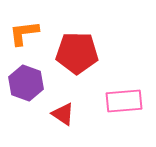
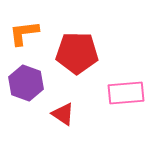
pink rectangle: moved 2 px right, 8 px up
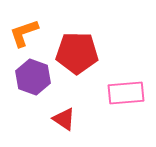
orange L-shape: rotated 12 degrees counterclockwise
purple hexagon: moved 7 px right, 6 px up
red triangle: moved 1 px right, 5 px down
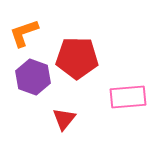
red pentagon: moved 5 px down
pink rectangle: moved 2 px right, 4 px down
red triangle: rotated 35 degrees clockwise
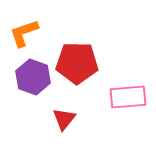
red pentagon: moved 5 px down
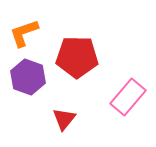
red pentagon: moved 6 px up
purple hexagon: moved 5 px left
pink rectangle: rotated 45 degrees counterclockwise
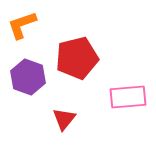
orange L-shape: moved 2 px left, 8 px up
red pentagon: moved 1 px down; rotated 15 degrees counterclockwise
pink rectangle: rotated 45 degrees clockwise
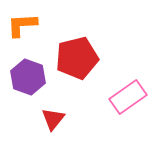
orange L-shape: rotated 16 degrees clockwise
pink rectangle: rotated 30 degrees counterclockwise
red triangle: moved 11 px left
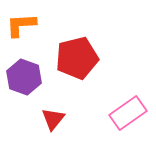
orange L-shape: moved 1 px left
purple hexagon: moved 4 px left
pink rectangle: moved 16 px down
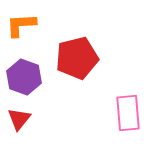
pink rectangle: rotated 60 degrees counterclockwise
red triangle: moved 34 px left
